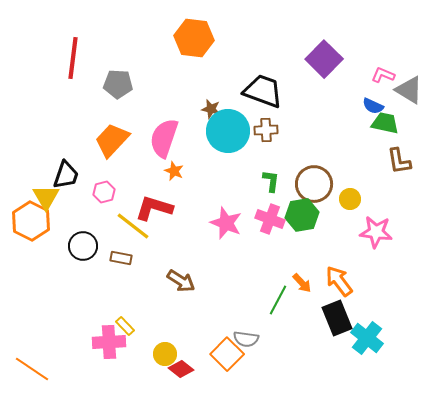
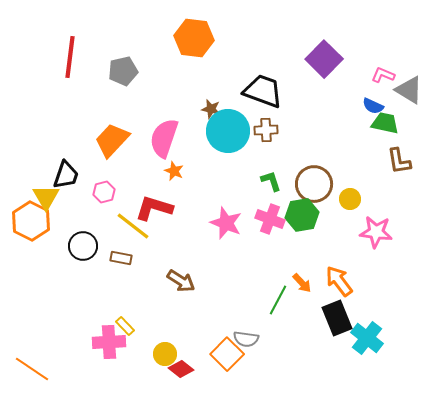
red line at (73, 58): moved 3 px left, 1 px up
gray pentagon at (118, 84): moved 5 px right, 13 px up; rotated 16 degrees counterclockwise
green L-shape at (271, 181): rotated 25 degrees counterclockwise
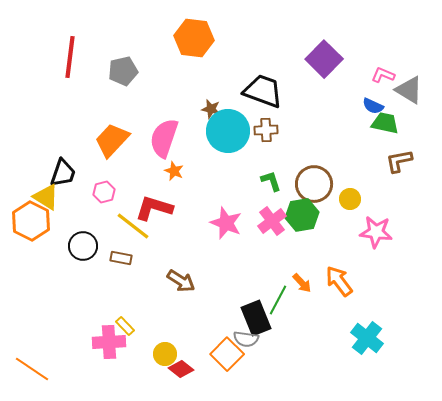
brown L-shape at (399, 161): rotated 88 degrees clockwise
black trapezoid at (66, 175): moved 3 px left, 2 px up
yellow triangle at (46, 197): rotated 28 degrees counterclockwise
pink cross at (270, 219): moved 2 px right, 2 px down; rotated 32 degrees clockwise
black rectangle at (337, 318): moved 81 px left
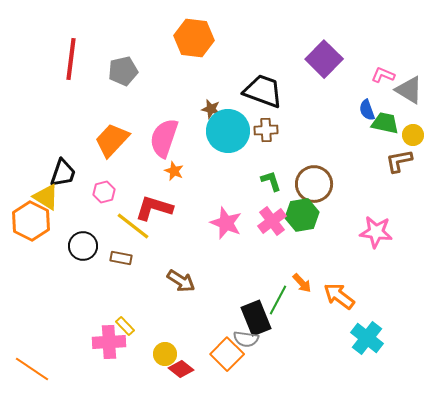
red line at (70, 57): moved 1 px right, 2 px down
blue semicircle at (373, 106): moved 6 px left, 4 px down; rotated 45 degrees clockwise
yellow circle at (350, 199): moved 63 px right, 64 px up
orange arrow at (339, 281): moved 15 px down; rotated 16 degrees counterclockwise
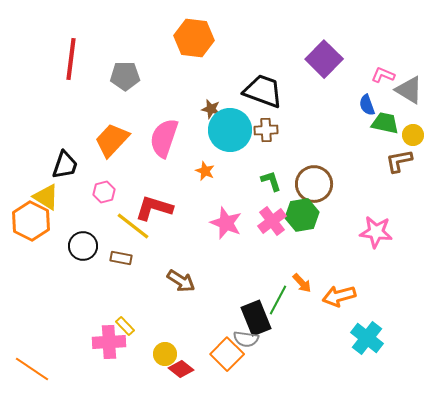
gray pentagon at (123, 71): moved 2 px right, 5 px down; rotated 12 degrees clockwise
blue semicircle at (367, 110): moved 5 px up
cyan circle at (228, 131): moved 2 px right, 1 px up
orange star at (174, 171): moved 31 px right
black trapezoid at (63, 173): moved 2 px right, 8 px up
orange arrow at (339, 296): rotated 52 degrees counterclockwise
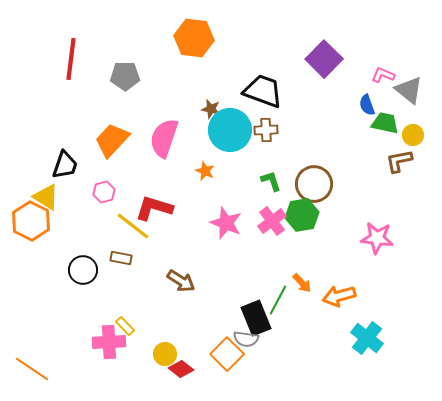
gray triangle at (409, 90): rotated 8 degrees clockwise
pink star at (376, 232): moved 1 px right, 6 px down
black circle at (83, 246): moved 24 px down
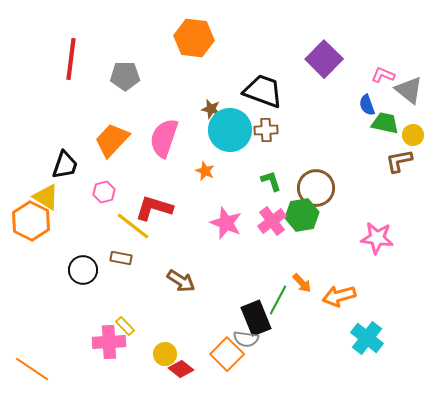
brown circle at (314, 184): moved 2 px right, 4 px down
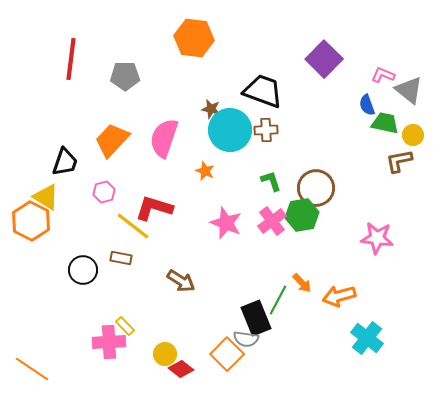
black trapezoid at (65, 165): moved 3 px up
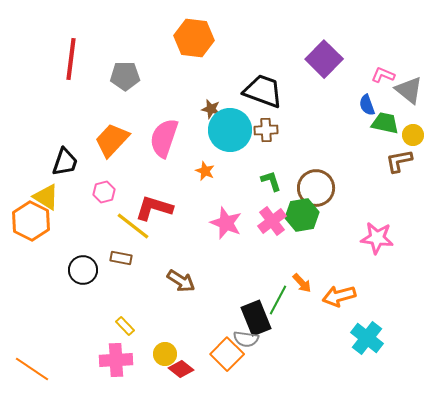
pink cross at (109, 342): moved 7 px right, 18 px down
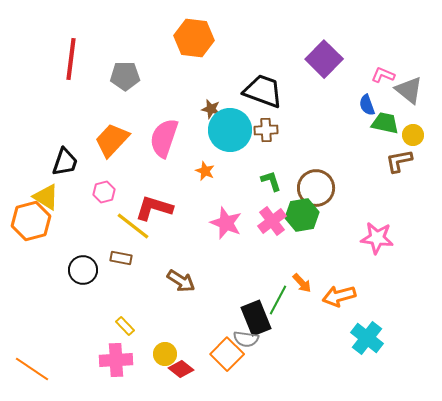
orange hexagon at (31, 221): rotated 18 degrees clockwise
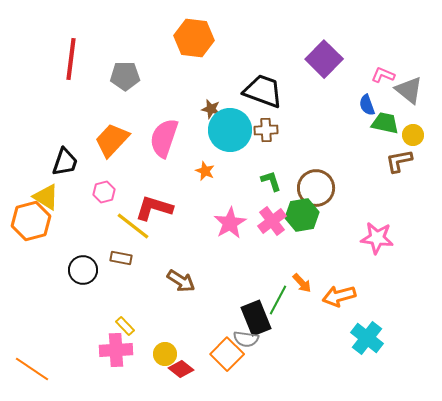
pink star at (226, 223): moved 4 px right; rotated 20 degrees clockwise
pink cross at (116, 360): moved 10 px up
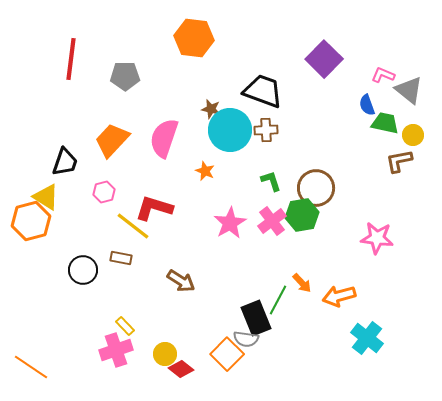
pink cross at (116, 350): rotated 16 degrees counterclockwise
orange line at (32, 369): moved 1 px left, 2 px up
